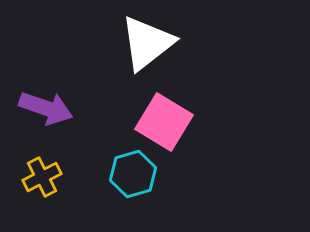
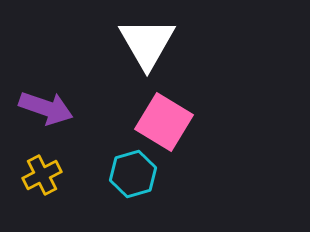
white triangle: rotated 22 degrees counterclockwise
yellow cross: moved 2 px up
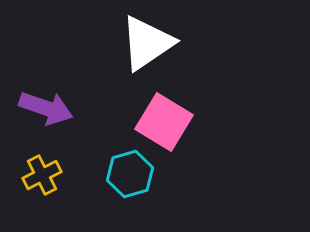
white triangle: rotated 26 degrees clockwise
cyan hexagon: moved 3 px left
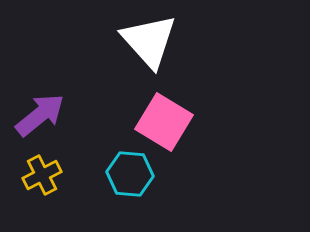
white triangle: moved 2 px right, 2 px up; rotated 38 degrees counterclockwise
purple arrow: moved 6 px left, 7 px down; rotated 58 degrees counterclockwise
cyan hexagon: rotated 21 degrees clockwise
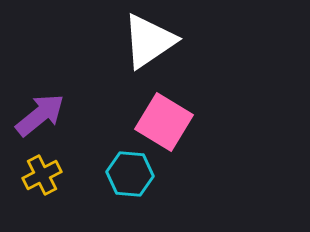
white triangle: rotated 38 degrees clockwise
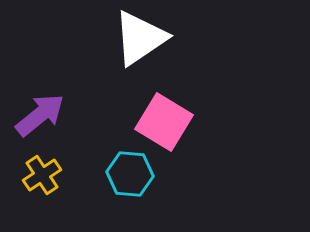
white triangle: moved 9 px left, 3 px up
yellow cross: rotated 6 degrees counterclockwise
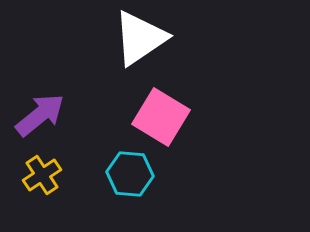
pink square: moved 3 px left, 5 px up
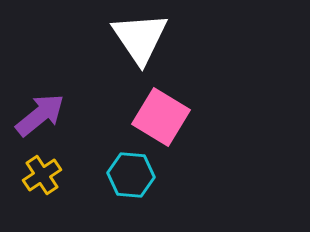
white triangle: rotated 30 degrees counterclockwise
cyan hexagon: moved 1 px right, 1 px down
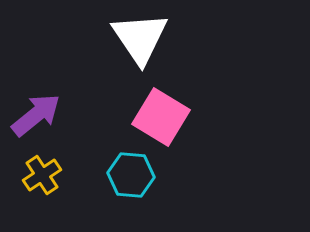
purple arrow: moved 4 px left
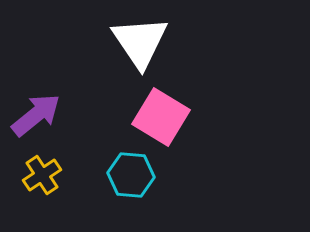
white triangle: moved 4 px down
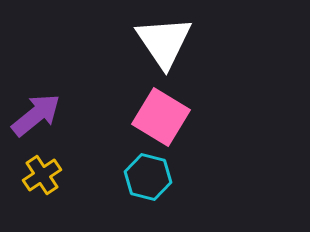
white triangle: moved 24 px right
cyan hexagon: moved 17 px right, 2 px down; rotated 9 degrees clockwise
